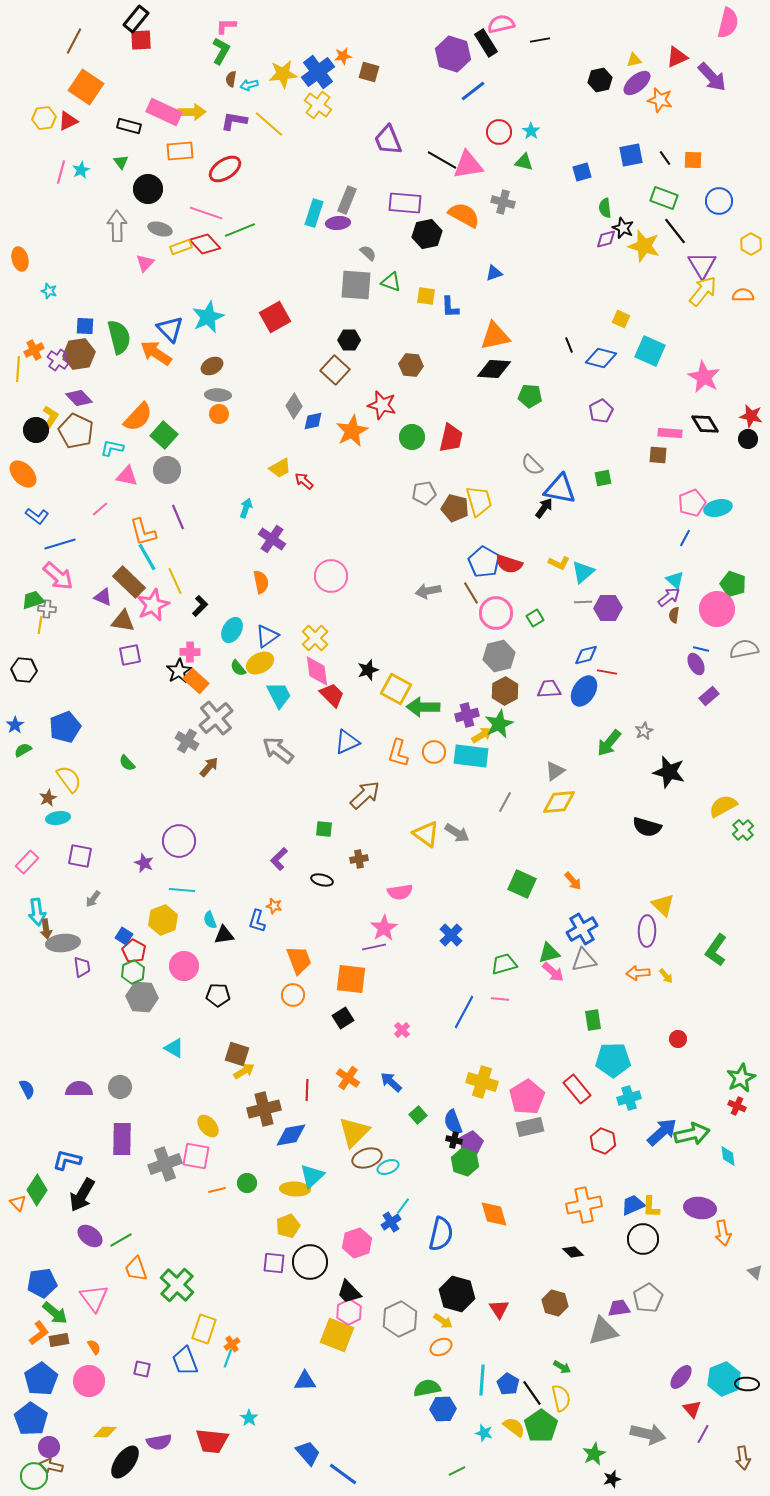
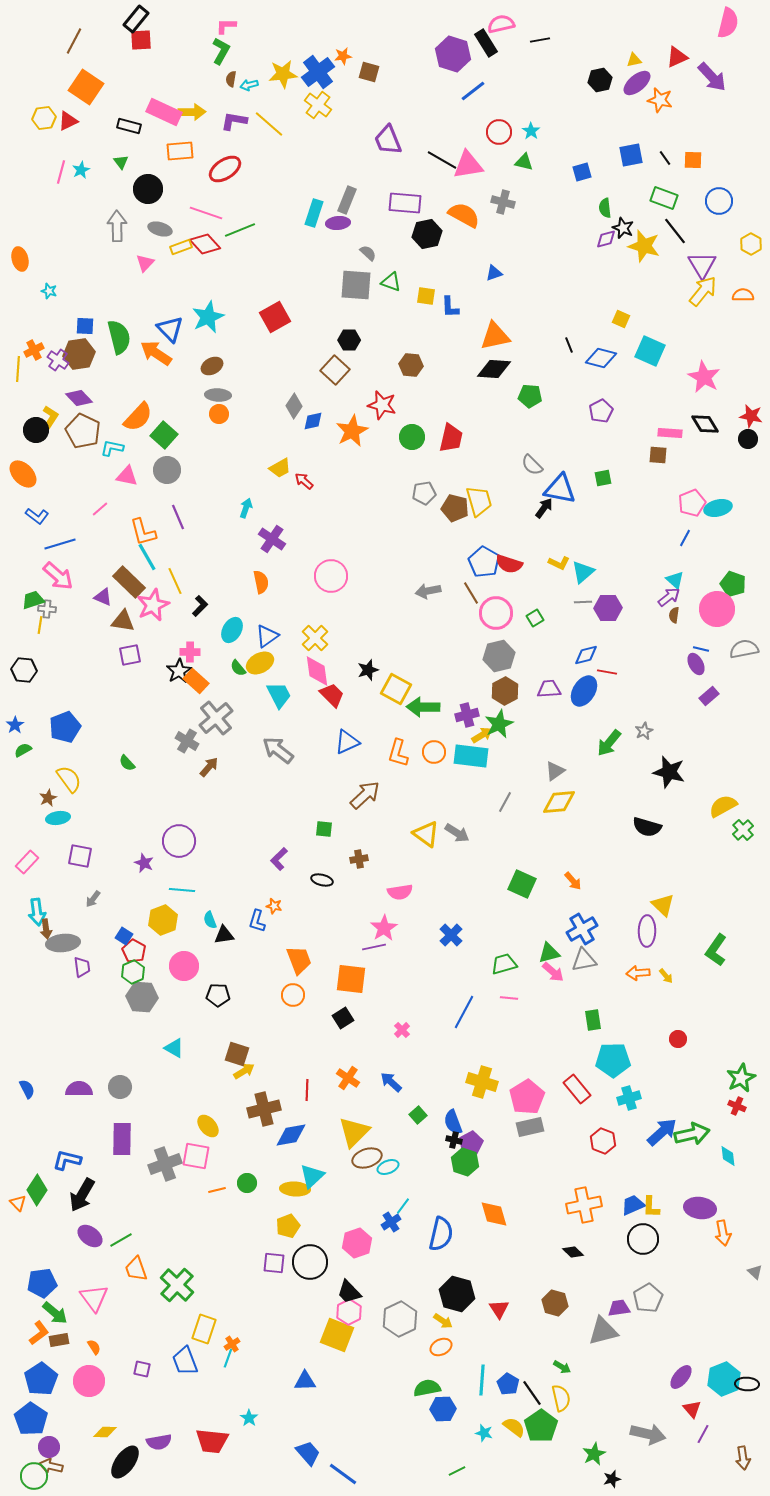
brown pentagon at (76, 431): moved 7 px right
pink line at (500, 999): moved 9 px right, 1 px up
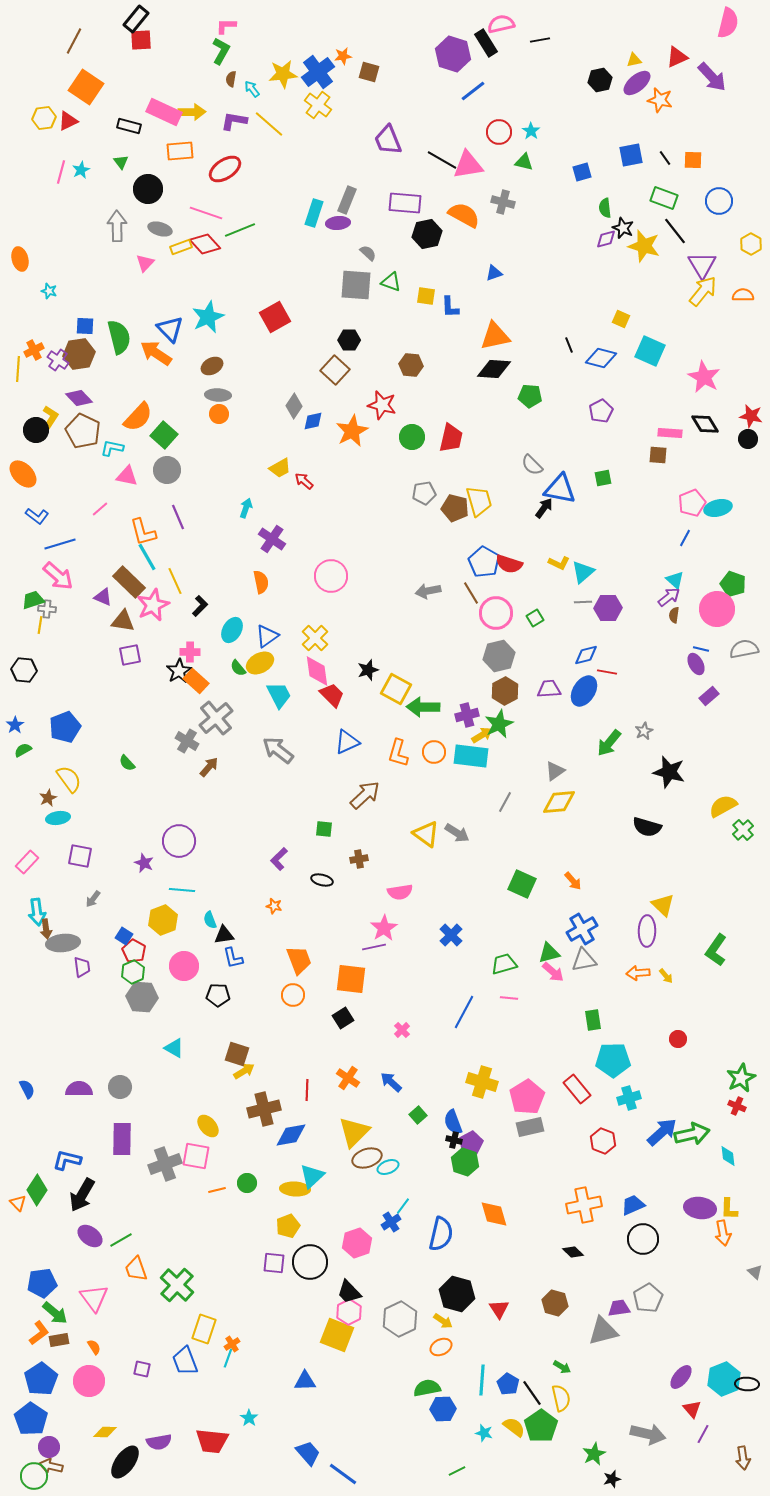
cyan arrow at (249, 85): moved 3 px right, 4 px down; rotated 66 degrees clockwise
blue L-shape at (257, 921): moved 24 px left, 37 px down; rotated 30 degrees counterclockwise
yellow L-shape at (651, 1207): moved 78 px right, 2 px down
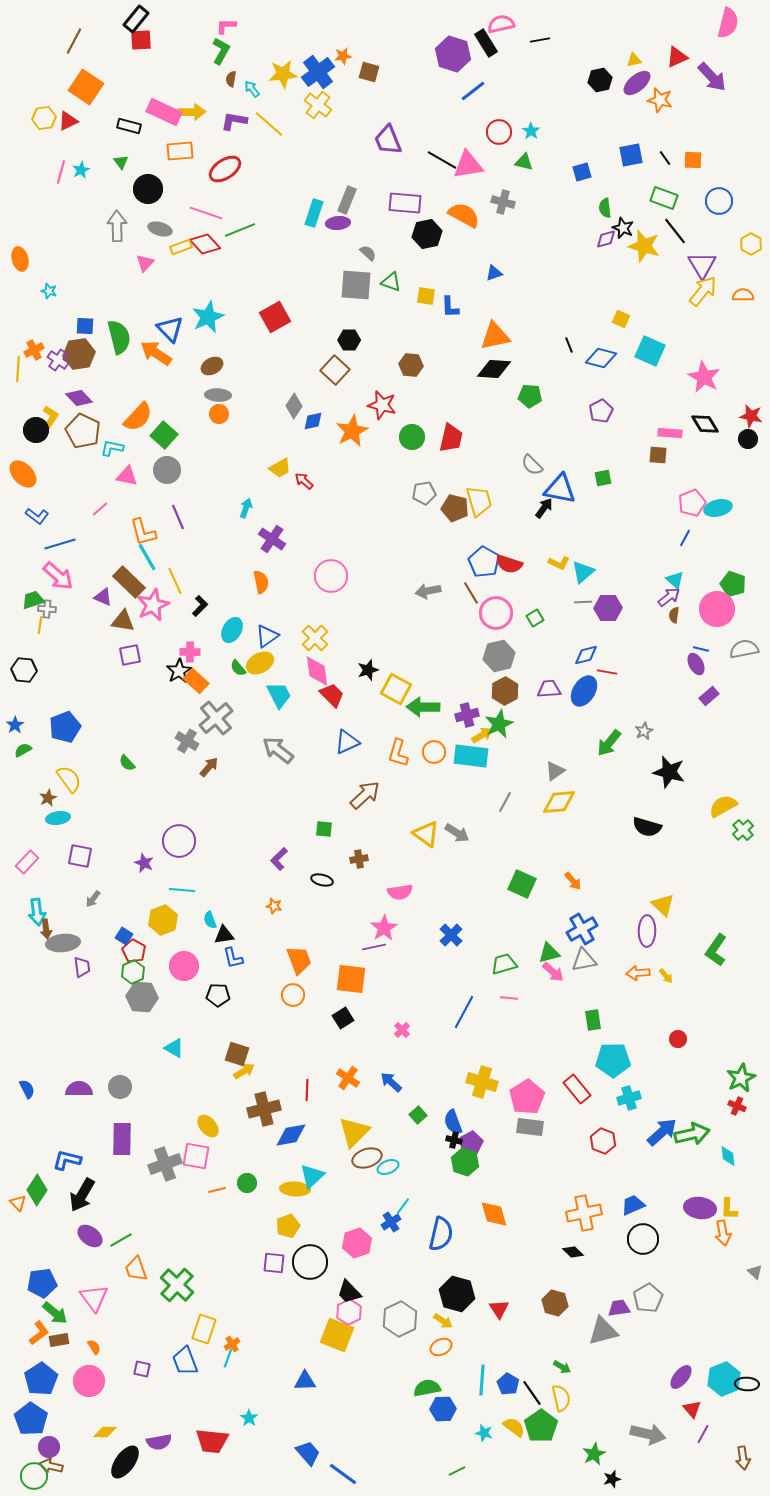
gray rectangle at (530, 1127): rotated 20 degrees clockwise
orange cross at (584, 1205): moved 8 px down
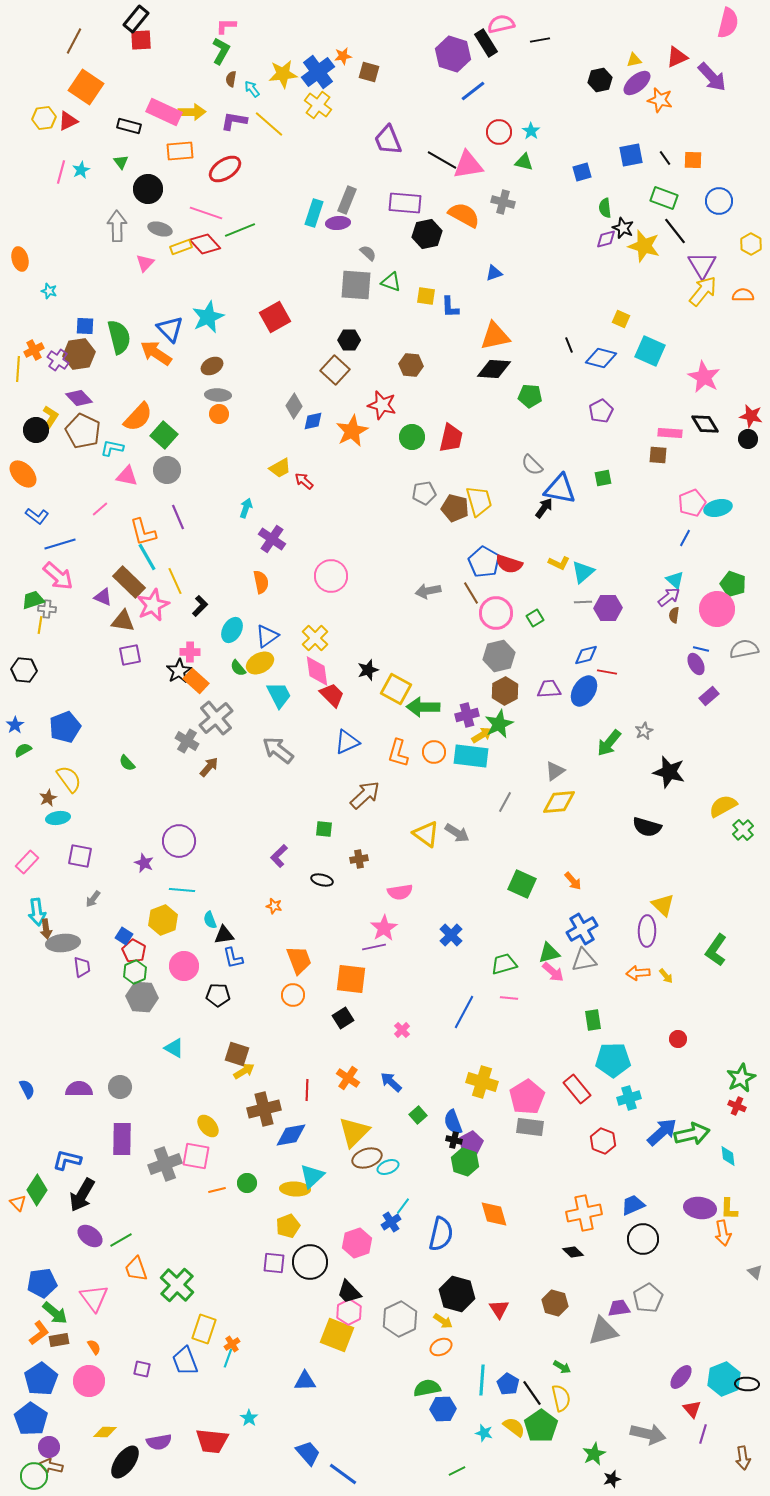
purple L-shape at (279, 859): moved 3 px up
green hexagon at (133, 972): moved 2 px right
purple line at (703, 1434): rotated 12 degrees counterclockwise
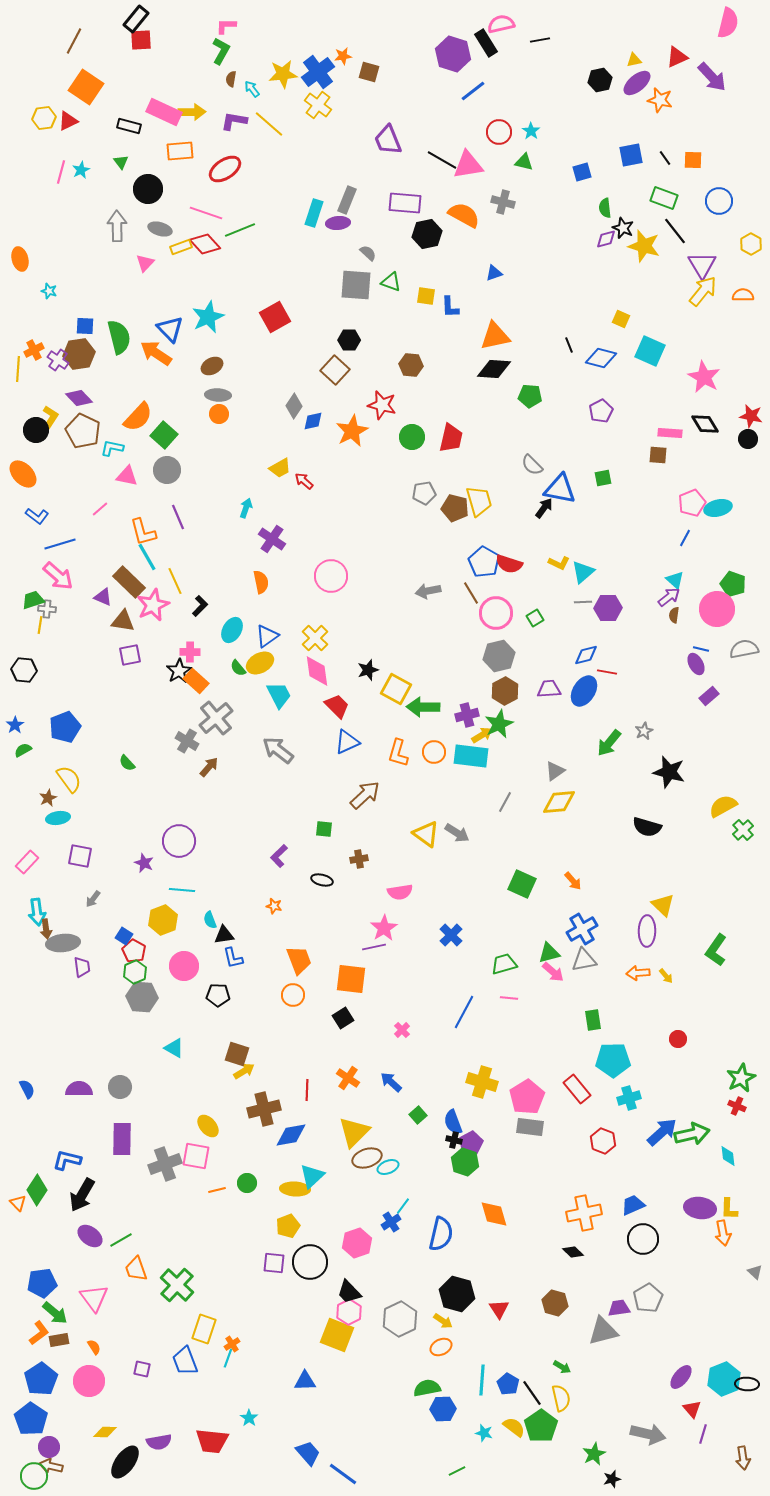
red trapezoid at (332, 695): moved 5 px right, 11 px down
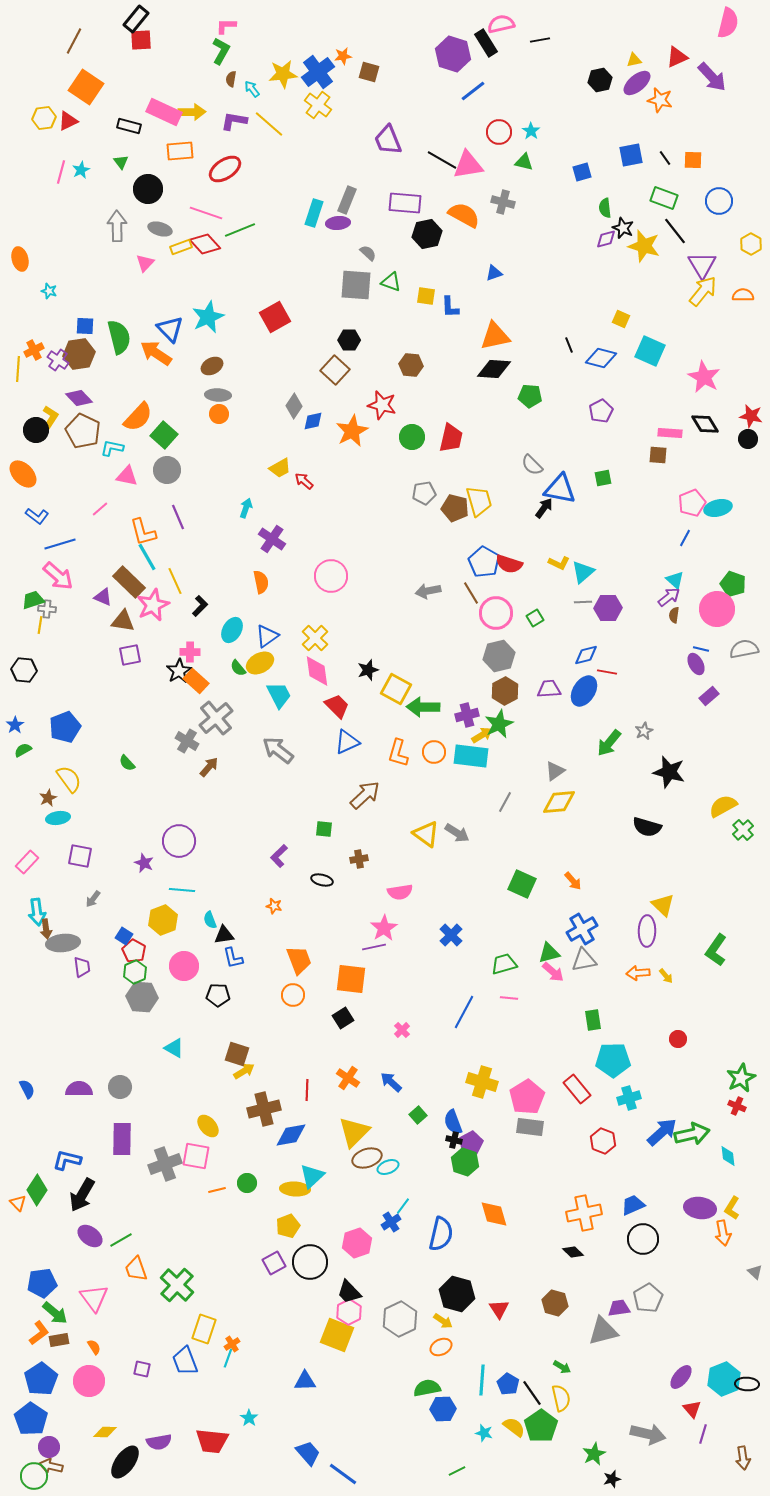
yellow L-shape at (729, 1209): moved 3 px right, 1 px up; rotated 30 degrees clockwise
purple square at (274, 1263): rotated 35 degrees counterclockwise
